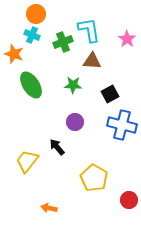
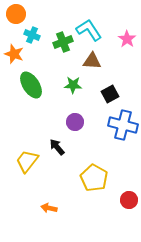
orange circle: moved 20 px left
cyan L-shape: rotated 24 degrees counterclockwise
blue cross: moved 1 px right
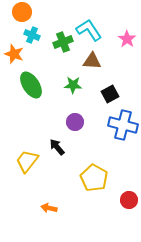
orange circle: moved 6 px right, 2 px up
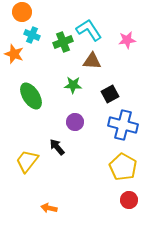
pink star: moved 1 px down; rotated 30 degrees clockwise
green ellipse: moved 11 px down
yellow pentagon: moved 29 px right, 11 px up
